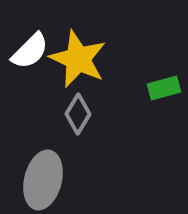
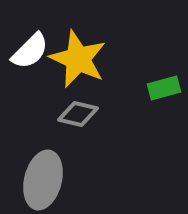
gray diamond: rotated 72 degrees clockwise
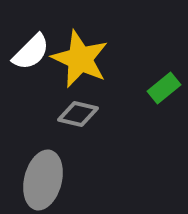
white semicircle: moved 1 px right, 1 px down
yellow star: moved 2 px right
green rectangle: rotated 24 degrees counterclockwise
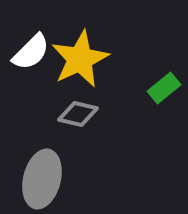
yellow star: rotated 22 degrees clockwise
gray ellipse: moved 1 px left, 1 px up
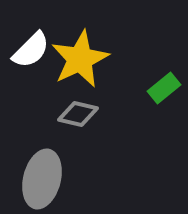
white semicircle: moved 2 px up
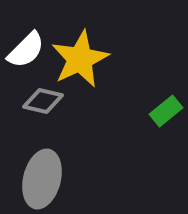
white semicircle: moved 5 px left
green rectangle: moved 2 px right, 23 px down
gray diamond: moved 35 px left, 13 px up
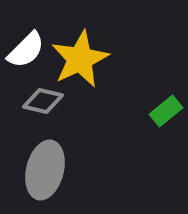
gray ellipse: moved 3 px right, 9 px up
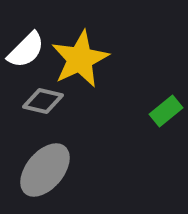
gray ellipse: rotated 26 degrees clockwise
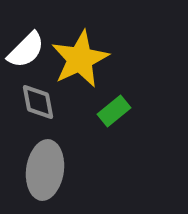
gray diamond: moved 5 px left, 1 px down; rotated 66 degrees clockwise
green rectangle: moved 52 px left
gray ellipse: rotated 32 degrees counterclockwise
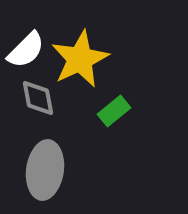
gray diamond: moved 4 px up
